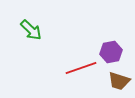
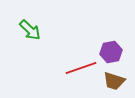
green arrow: moved 1 px left
brown trapezoid: moved 5 px left
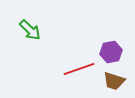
red line: moved 2 px left, 1 px down
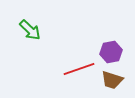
brown trapezoid: moved 2 px left, 1 px up
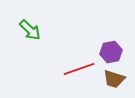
brown trapezoid: moved 2 px right, 1 px up
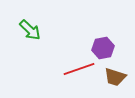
purple hexagon: moved 8 px left, 4 px up
brown trapezoid: moved 1 px right, 2 px up
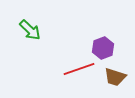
purple hexagon: rotated 10 degrees counterclockwise
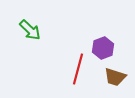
red line: moved 1 px left; rotated 56 degrees counterclockwise
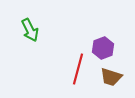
green arrow: rotated 20 degrees clockwise
brown trapezoid: moved 4 px left
